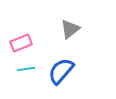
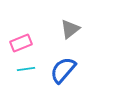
blue semicircle: moved 2 px right, 1 px up
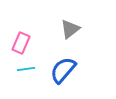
pink rectangle: rotated 45 degrees counterclockwise
